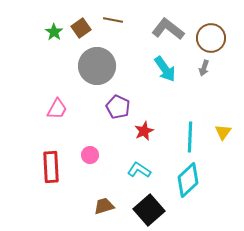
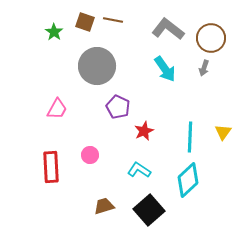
brown square: moved 4 px right, 6 px up; rotated 36 degrees counterclockwise
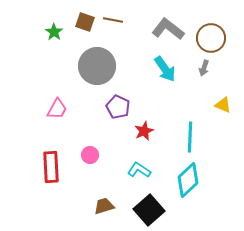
yellow triangle: moved 27 px up; rotated 42 degrees counterclockwise
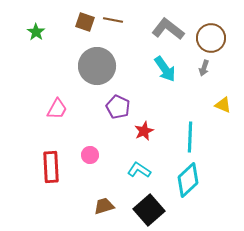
green star: moved 18 px left
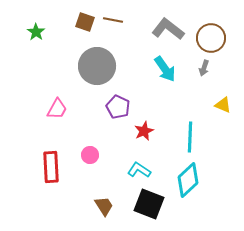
brown trapezoid: rotated 75 degrees clockwise
black square: moved 6 px up; rotated 28 degrees counterclockwise
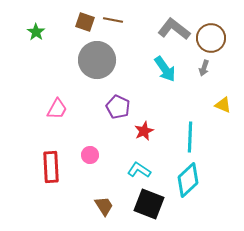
gray L-shape: moved 6 px right
gray circle: moved 6 px up
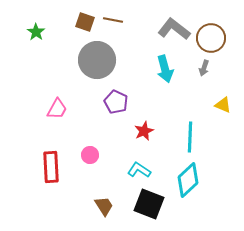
cyan arrow: rotated 20 degrees clockwise
purple pentagon: moved 2 px left, 5 px up
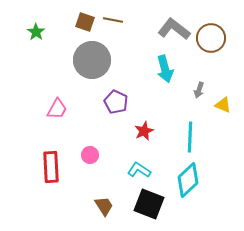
gray circle: moved 5 px left
gray arrow: moved 5 px left, 22 px down
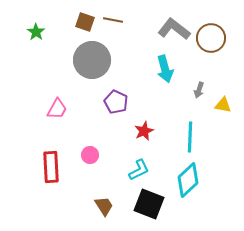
yellow triangle: rotated 12 degrees counterclockwise
cyan L-shape: rotated 120 degrees clockwise
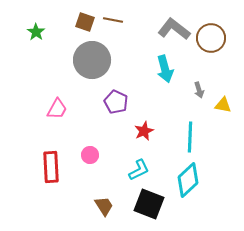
gray arrow: rotated 35 degrees counterclockwise
